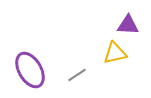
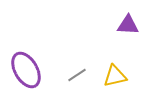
yellow triangle: moved 23 px down
purple ellipse: moved 4 px left
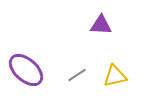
purple triangle: moved 27 px left
purple ellipse: rotated 18 degrees counterclockwise
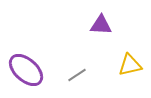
yellow triangle: moved 15 px right, 11 px up
